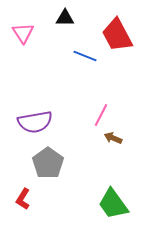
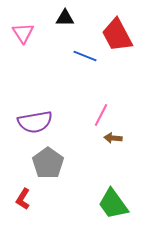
brown arrow: rotated 18 degrees counterclockwise
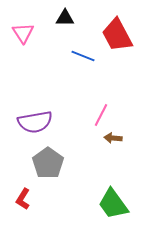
blue line: moved 2 px left
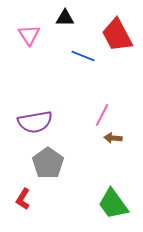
pink triangle: moved 6 px right, 2 px down
pink line: moved 1 px right
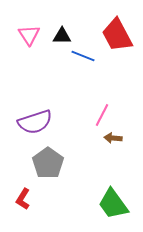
black triangle: moved 3 px left, 18 px down
purple semicircle: rotated 8 degrees counterclockwise
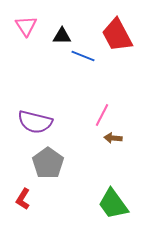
pink triangle: moved 3 px left, 9 px up
purple semicircle: rotated 32 degrees clockwise
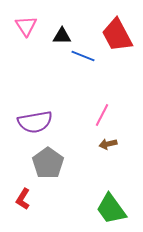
purple semicircle: rotated 24 degrees counterclockwise
brown arrow: moved 5 px left, 6 px down; rotated 18 degrees counterclockwise
green trapezoid: moved 2 px left, 5 px down
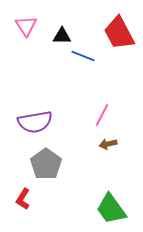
red trapezoid: moved 2 px right, 2 px up
gray pentagon: moved 2 px left, 1 px down
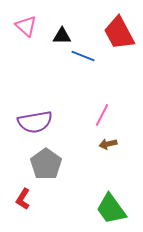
pink triangle: rotated 15 degrees counterclockwise
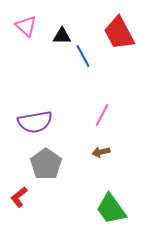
blue line: rotated 40 degrees clockwise
brown arrow: moved 7 px left, 8 px down
red L-shape: moved 4 px left, 2 px up; rotated 20 degrees clockwise
